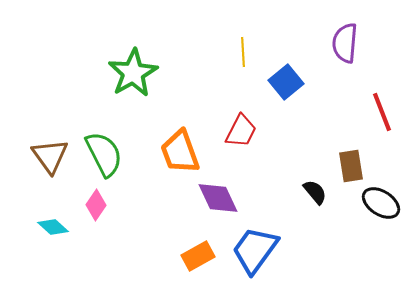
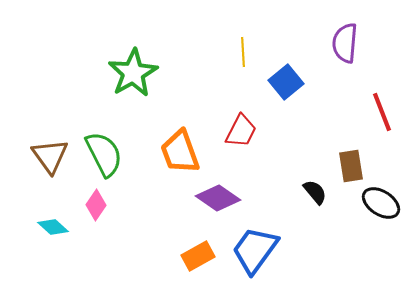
purple diamond: rotated 30 degrees counterclockwise
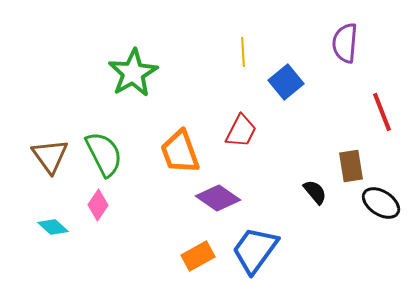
pink diamond: moved 2 px right
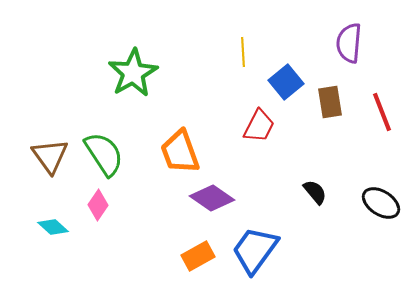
purple semicircle: moved 4 px right
red trapezoid: moved 18 px right, 5 px up
green semicircle: rotated 6 degrees counterclockwise
brown rectangle: moved 21 px left, 64 px up
purple diamond: moved 6 px left
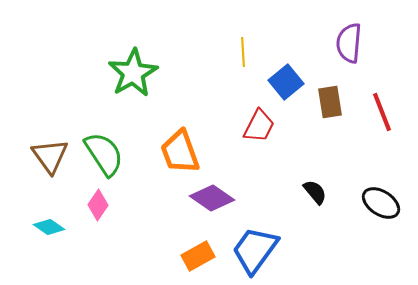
cyan diamond: moved 4 px left; rotated 8 degrees counterclockwise
